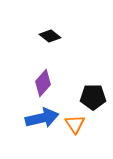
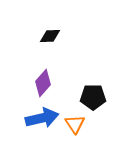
black diamond: rotated 40 degrees counterclockwise
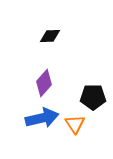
purple diamond: moved 1 px right
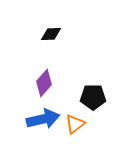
black diamond: moved 1 px right, 2 px up
blue arrow: moved 1 px right, 1 px down
orange triangle: rotated 25 degrees clockwise
